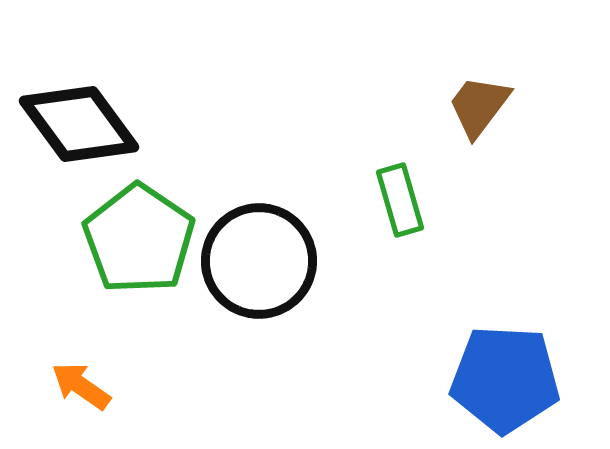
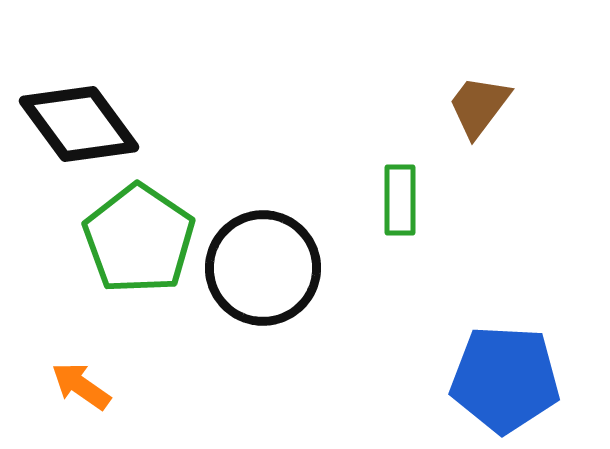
green rectangle: rotated 16 degrees clockwise
black circle: moved 4 px right, 7 px down
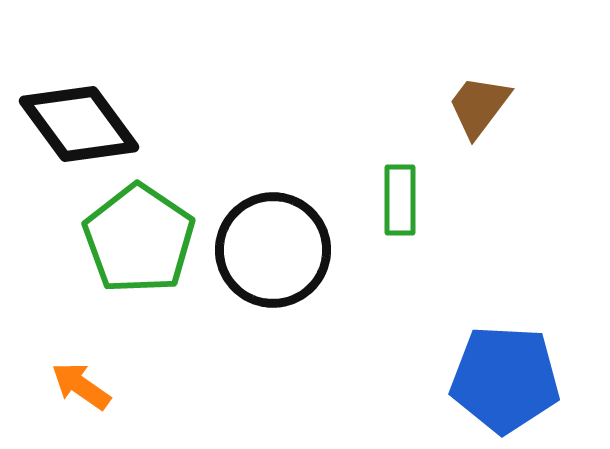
black circle: moved 10 px right, 18 px up
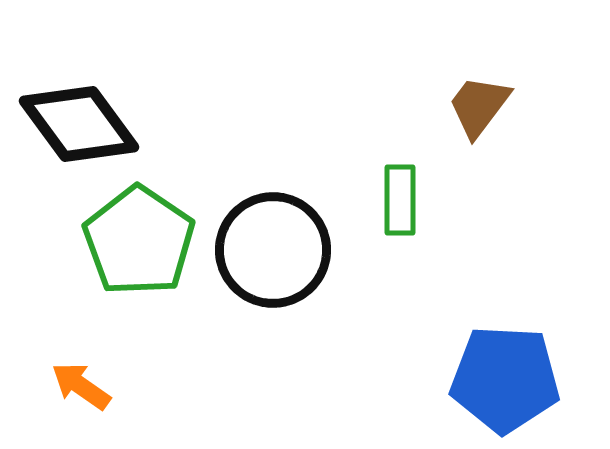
green pentagon: moved 2 px down
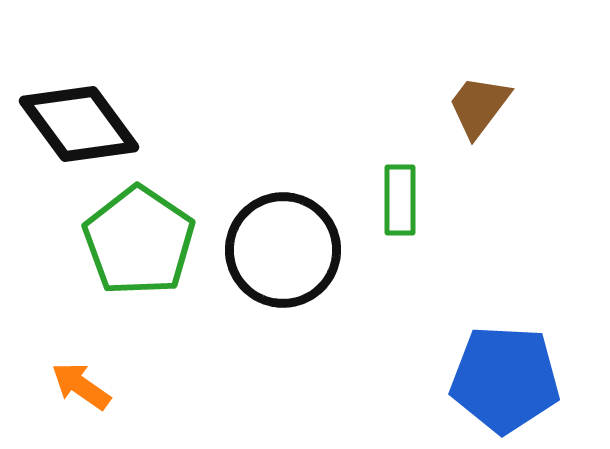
black circle: moved 10 px right
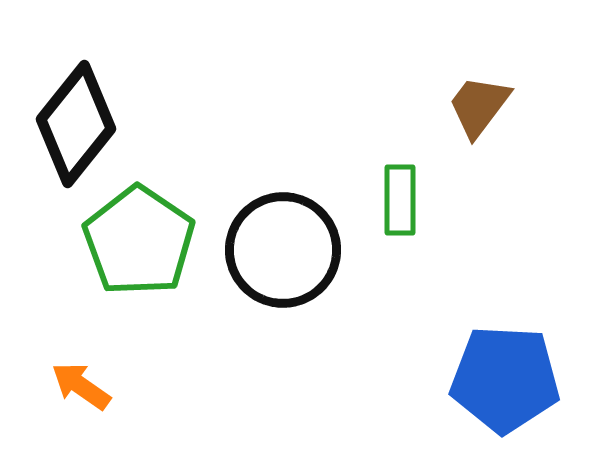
black diamond: moved 3 px left; rotated 75 degrees clockwise
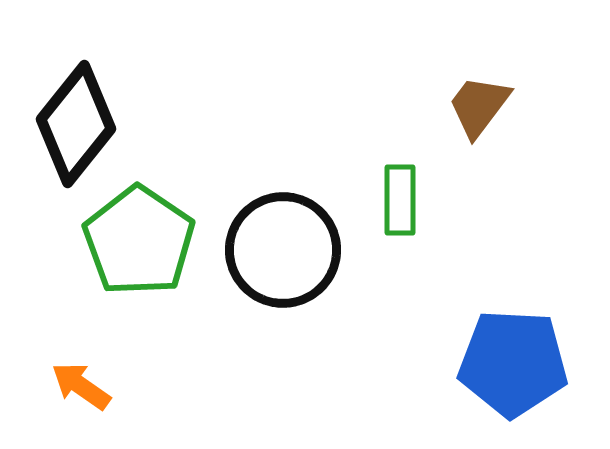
blue pentagon: moved 8 px right, 16 px up
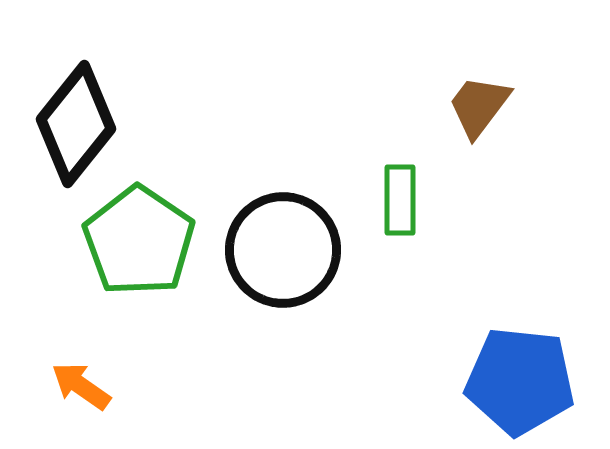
blue pentagon: moved 7 px right, 18 px down; rotated 3 degrees clockwise
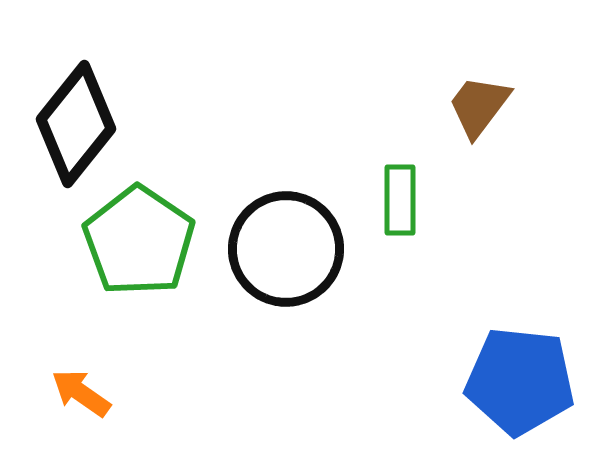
black circle: moved 3 px right, 1 px up
orange arrow: moved 7 px down
